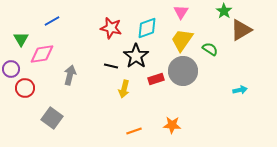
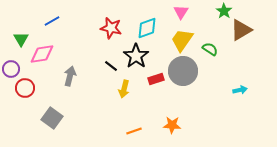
black line: rotated 24 degrees clockwise
gray arrow: moved 1 px down
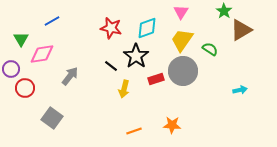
gray arrow: rotated 24 degrees clockwise
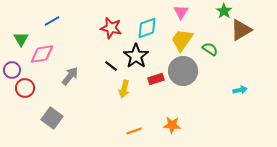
purple circle: moved 1 px right, 1 px down
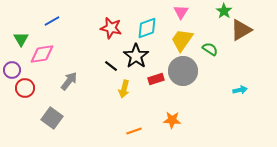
gray arrow: moved 1 px left, 5 px down
orange star: moved 5 px up
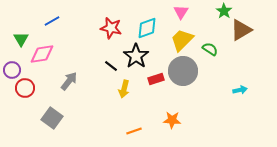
yellow trapezoid: rotated 10 degrees clockwise
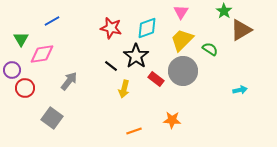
red rectangle: rotated 56 degrees clockwise
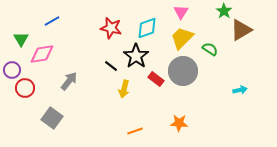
yellow trapezoid: moved 2 px up
orange star: moved 7 px right, 3 px down
orange line: moved 1 px right
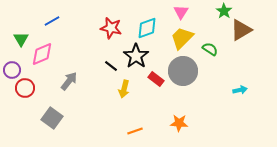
pink diamond: rotated 15 degrees counterclockwise
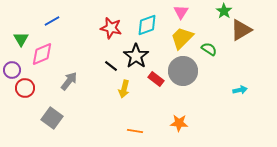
cyan diamond: moved 3 px up
green semicircle: moved 1 px left
orange line: rotated 28 degrees clockwise
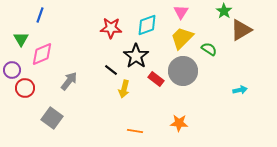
blue line: moved 12 px left, 6 px up; rotated 42 degrees counterclockwise
red star: rotated 10 degrees counterclockwise
black line: moved 4 px down
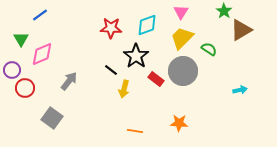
blue line: rotated 35 degrees clockwise
